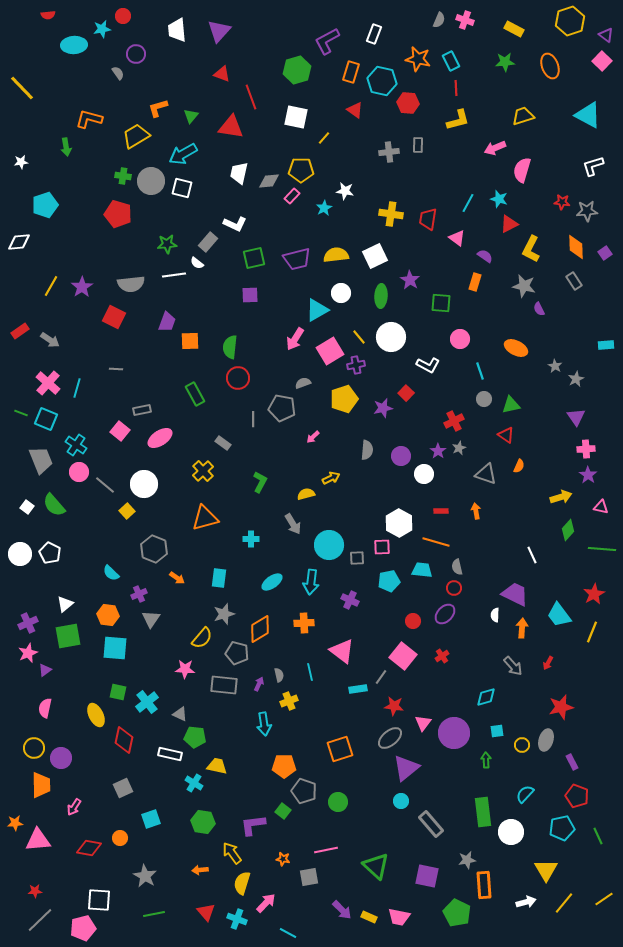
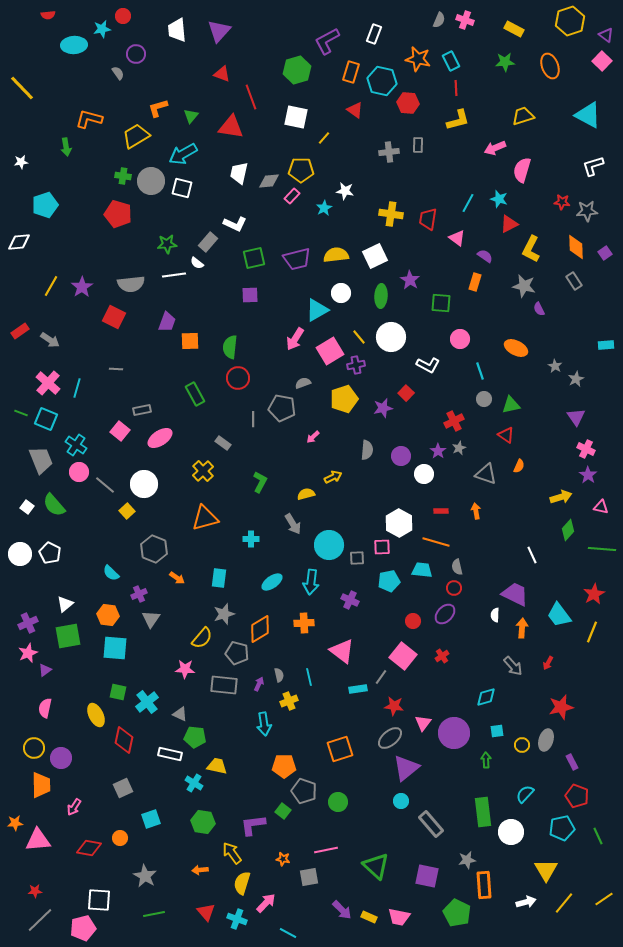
pink cross at (586, 449): rotated 30 degrees clockwise
yellow arrow at (331, 478): moved 2 px right, 1 px up
cyan line at (310, 672): moved 1 px left, 5 px down
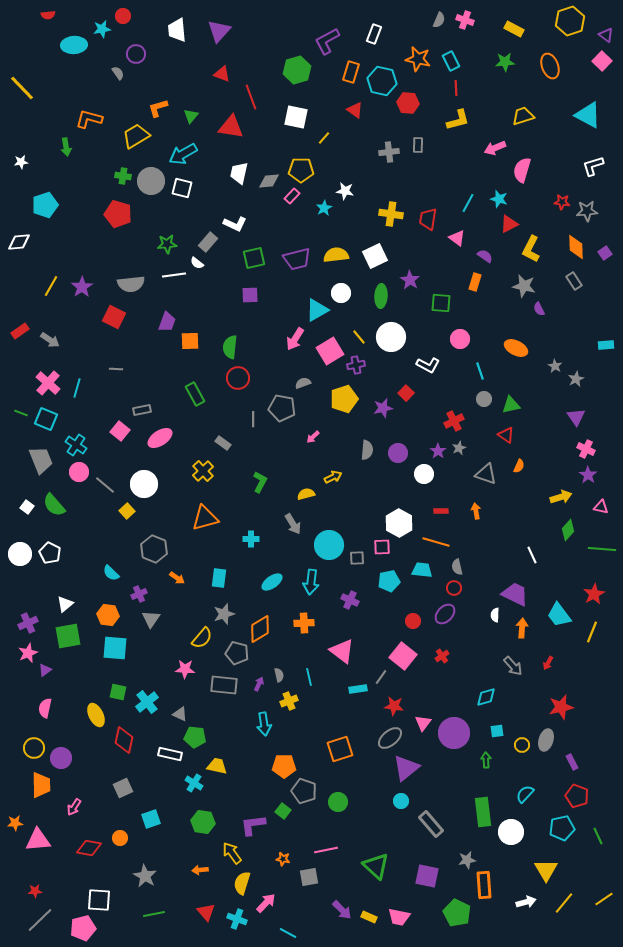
purple circle at (401, 456): moved 3 px left, 3 px up
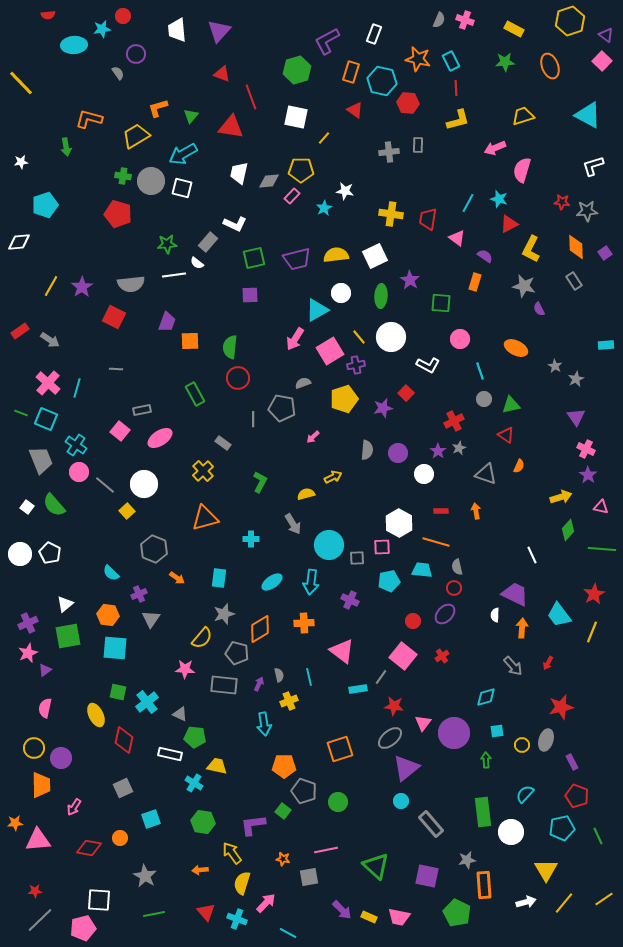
yellow line at (22, 88): moved 1 px left, 5 px up
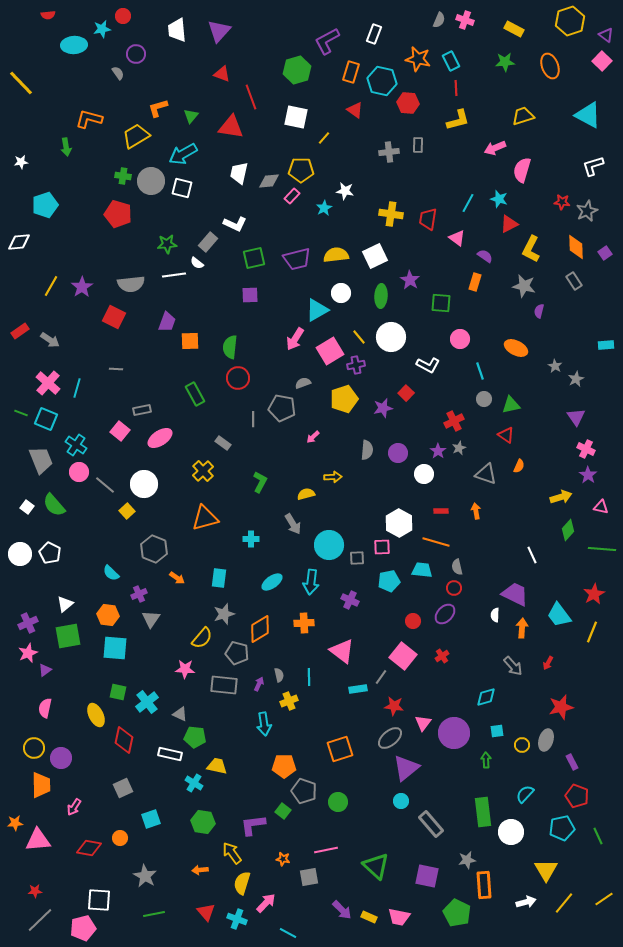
gray star at (587, 211): rotated 20 degrees counterclockwise
purple semicircle at (539, 309): moved 2 px down; rotated 40 degrees clockwise
yellow arrow at (333, 477): rotated 24 degrees clockwise
cyan line at (309, 677): rotated 12 degrees clockwise
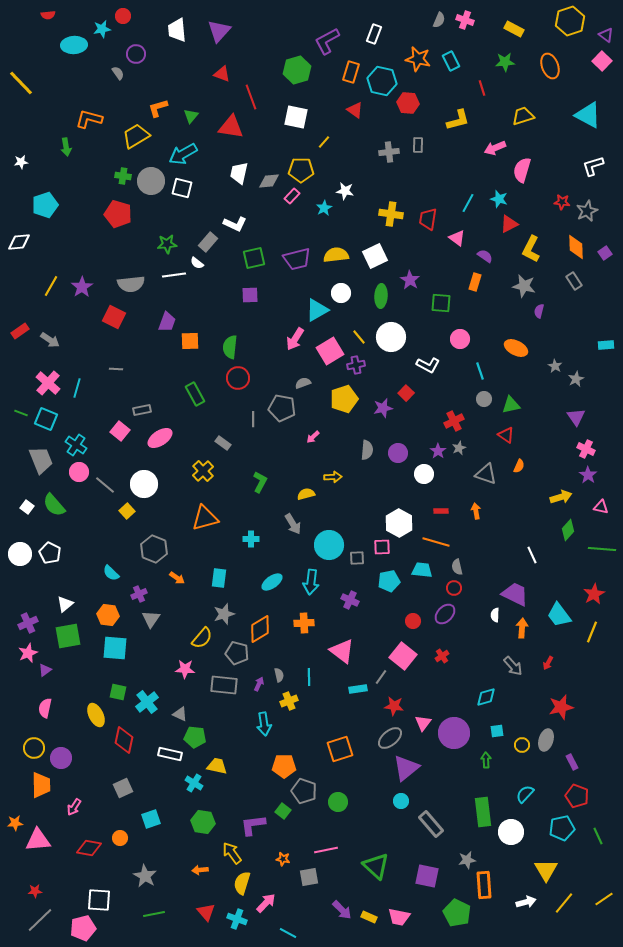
red line at (456, 88): moved 26 px right; rotated 14 degrees counterclockwise
yellow line at (324, 138): moved 4 px down
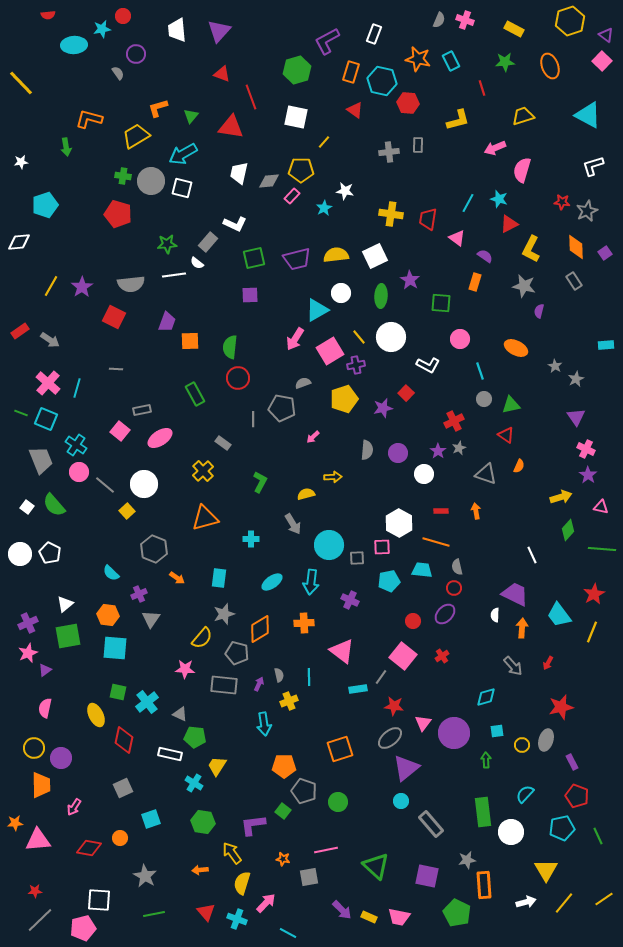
yellow trapezoid at (217, 766): rotated 70 degrees counterclockwise
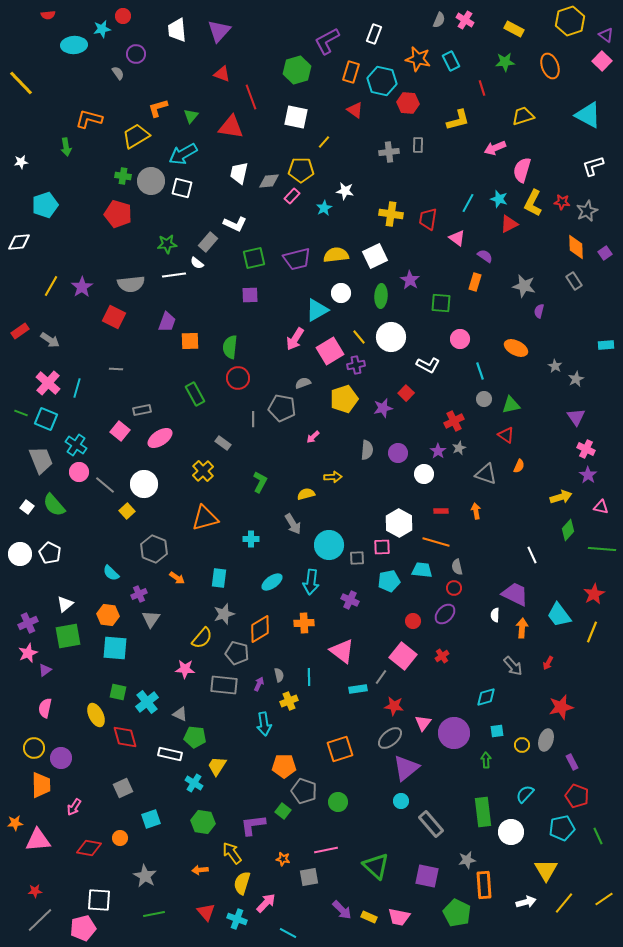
pink cross at (465, 20): rotated 12 degrees clockwise
yellow L-shape at (531, 249): moved 2 px right, 46 px up
red diamond at (124, 740): moved 1 px right, 3 px up; rotated 28 degrees counterclockwise
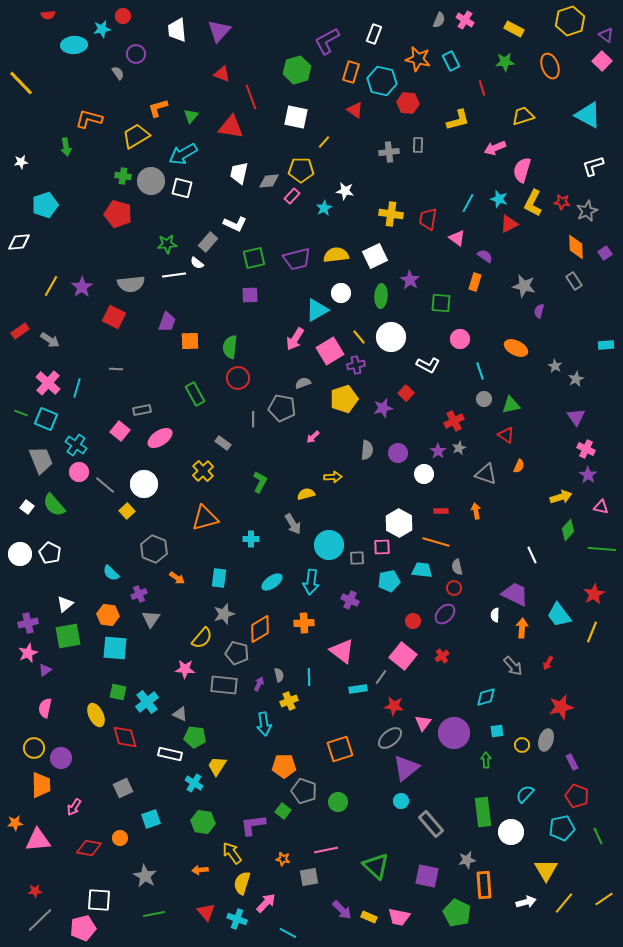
purple cross at (28, 623): rotated 12 degrees clockwise
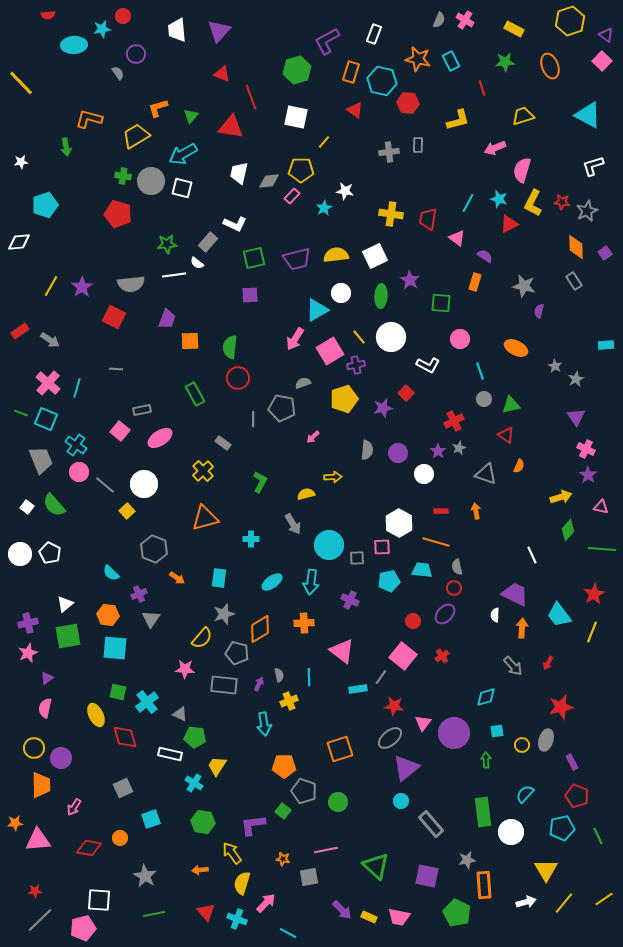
purple trapezoid at (167, 322): moved 3 px up
purple triangle at (45, 670): moved 2 px right, 8 px down
